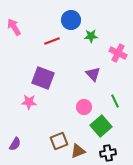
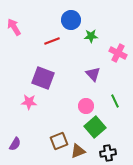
pink circle: moved 2 px right, 1 px up
green square: moved 6 px left, 1 px down
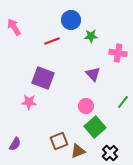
pink cross: rotated 18 degrees counterclockwise
green line: moved 8 px right, 1 px down; rotated 64 degrees clockwise
black cross: moved 2 px right; rotated 35 degrees counterclockwise
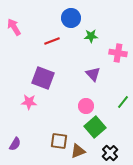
blue circle: moved 2 px up
brown square: rotated 30 degrees clockwise
